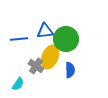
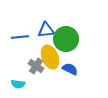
blue triangle: moved 1 px right, 1 px up
blue line: moved 1 px right, 2 px up
yellow ellipse: rotated 45 degrees counterclockwise
blue semicircle: moved 1 px up; rotated 63 degrees counterclockwise
cyan semicircle: rotated 64 degrees clockwise
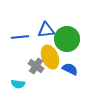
green circle: moved 1 px right
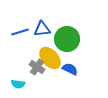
blue triangle: moved 4 px left, 1 px up
blue line: moved 5 px up; rotated 12 degrees counterclockwise
yellow ellipse: moved 1 px down; rotated 20 degrees counterclockwise
gray cross: moved 1 px right, 1 px down
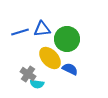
gray cross: moved 9 px left, 7 px down
cyan semicircle: moved 19 px right
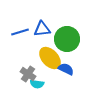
blue semicircle: moved 4 px left
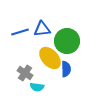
green circle: moved 2 px down
blue semicircle: rotated 63 degrees clockwise
gray cross: moved 3 px left, 1 px up
cyan semicircle: moved 3 px down
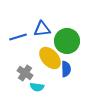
blue line: moved 2 px left, 5 px down
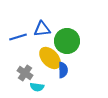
blue semicircle: moved 3 px left, 1 px down
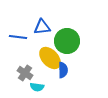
blue triangle: moved 2 px up
blue line: rotated 24 degrees clockwise
